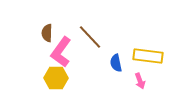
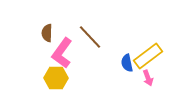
pink L-shape: moved 1 px right, 1 px down
yellow rectangle: rotated 44 degrees counterclockwise
blue semicircle: moved 11 px right
pink arrow: moved 8 px right, 3 px up
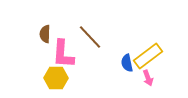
brown semicircle: moved 2 px left, 1 px down
pink L-shape: moved 1 px right, 1 px down; rotated 32 degrees counterclockwise
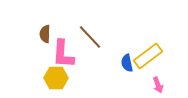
pink arrow: moved 10 px right, 7 px down
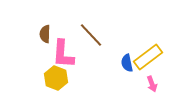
brown line: moved 1 px right, 2 px up
yellow rectangle: moved 1 px down
yellow hexagon: rotated 20 degrees clockwise
pink arrow: moved 6 px left, 1 px up
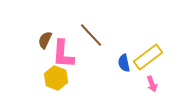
brown semicircle: moved 6 px down; rotated 24 degrees clockwise
blue semicircle: moved 3 px left
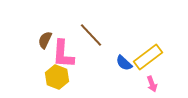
blue semicircle: rotated 36 degrees counterclockwise
yellow hexagon: moved 1 px right, 1 px up
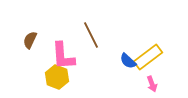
brown line: rotated 16 degrees clockwise
brown semicircle: moved 15 px left
pink L-shape: moved 2 px down; rotated 8 degrees counterclockwise
blue semicircle: moved 4 px right, 2 px up
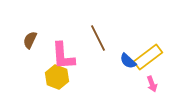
brown line: moved 7 px right, 3 px down
